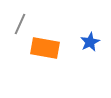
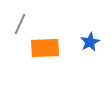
orange rectangle: rotated 12 degrees counterclockwise
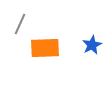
blue star: moved 2 px right, 3 px down
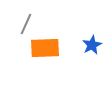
gray line: moved 6 px right
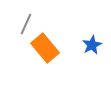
orange rectangle: rotated 52 degrees clockwise
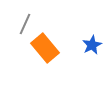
gray line: moved 1 px left
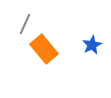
orange rectangle: moved 1 px left, 1 px down
